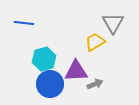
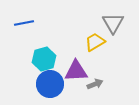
blue line: rotated 18 degrees counterclockwise
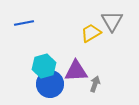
gray triangle: moved 1 px left, 2 px up
yellow trapezoid: moved 4 px left, 9 px up
cyan hexagon: moved 7 px down
gray arrow: rotated 49 degrees counterclockwise
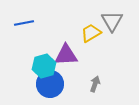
purple triangle: moved 10 px left, 16 px up
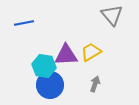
gray triangle: moved 6 px up; rotated 10 degrees counterclockwise
yellow trapezoid: moved 19 px down
cyan hexagon: rotated 25 degrees clockwise
blue circle: moved 1 px down
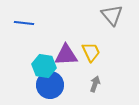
blue line: rotated 18 degrees clockwise
yellow trapezoid: rotated 95 degrees clockwise
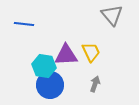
blue line: moved 1 px down
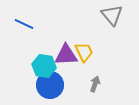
blue line: rotated 18 degrees clockwise
yellow trapezoid: moved 7 px left
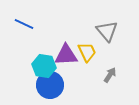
gray triangle: moved 5 px left, 16 px down
yellow trapezoid: moved 3 px right
gray arrow: moved 15 px right, 9 px up; rotated 14 degrees clockwise
